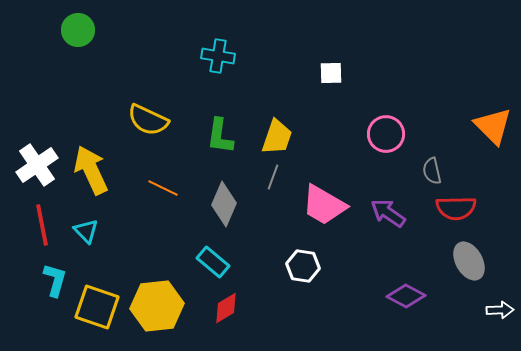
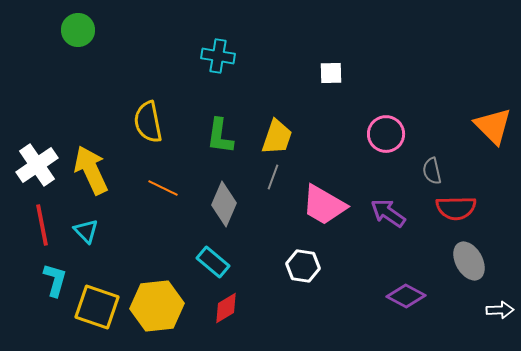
yellow semicircle: moved 2 px down; rotated 54 degrees clockwise
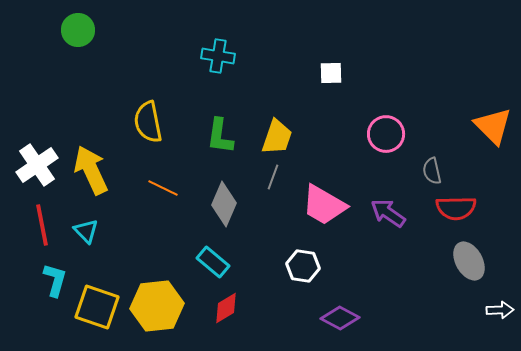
purple diamond: moved 66 px left, 22 px down
